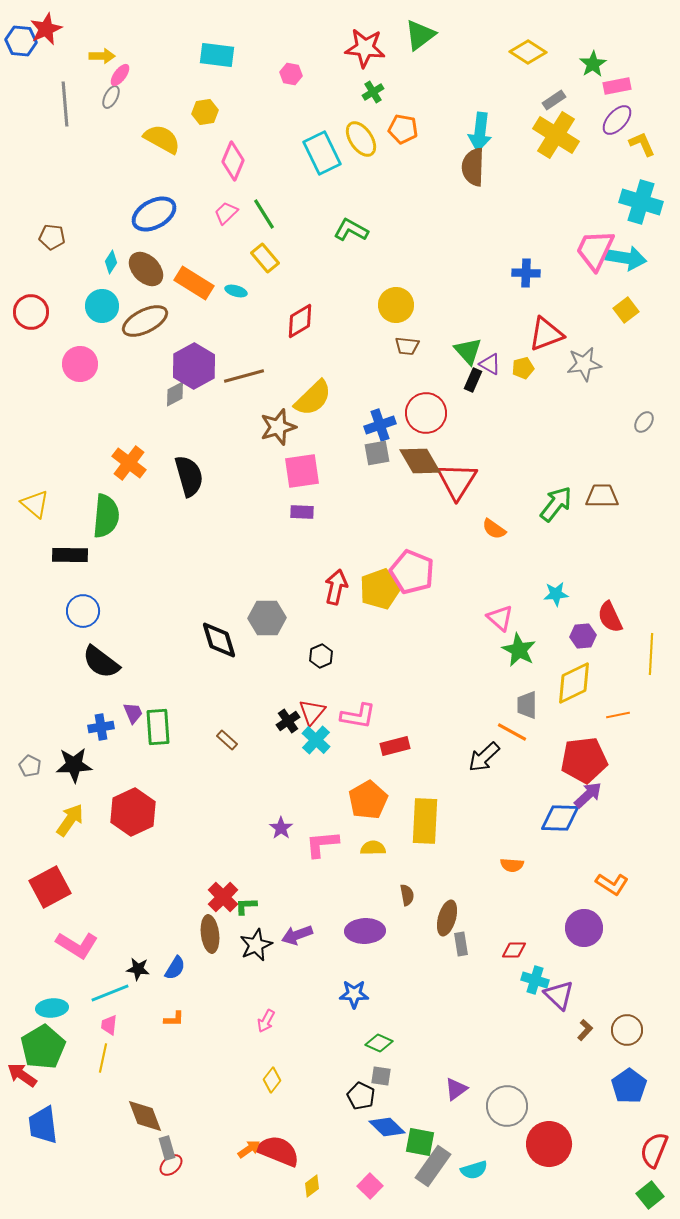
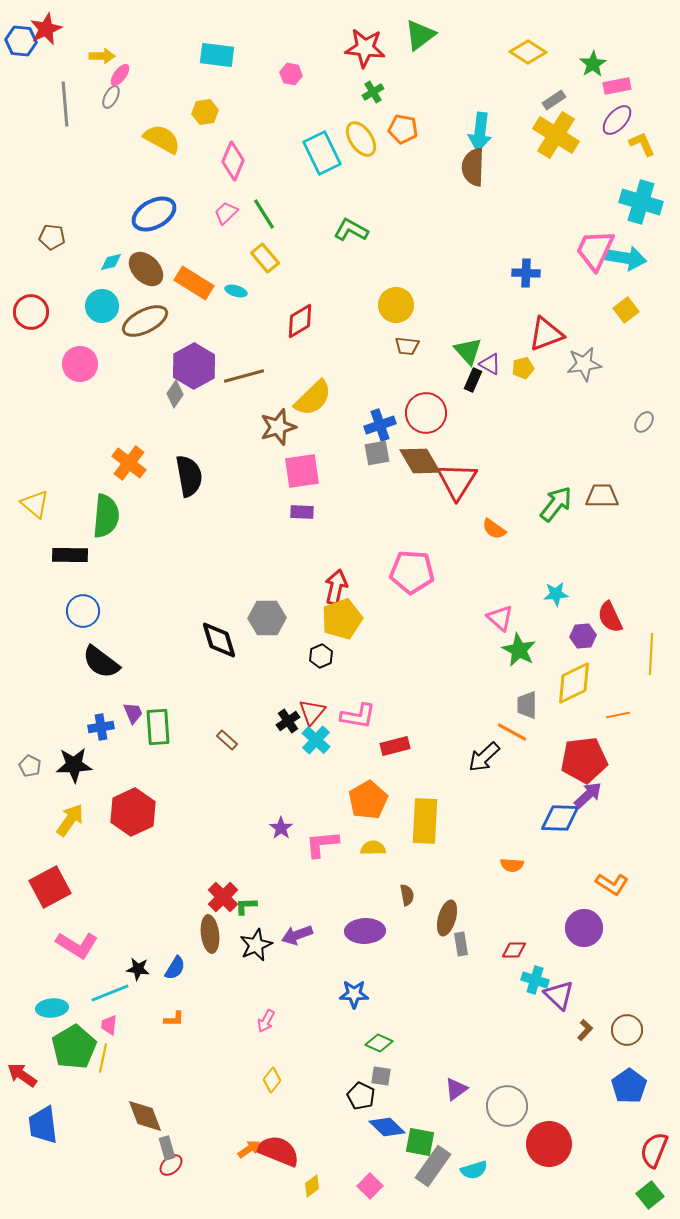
cyan diamond at (111, 262): rotated 45 degrees clockwise
gray diamond at (175, 394): rotated 28 degrees counterclockwise
black semicircle at (189, 476): rotated 6 degrees clockwise
pink pentagon at (412, 572): rotated 18 degrees counterclockwise
yellow pentagon at (380, 589): moved 38 px left, 30 px down
green pentagon at (43, 1047): moved 31 px right
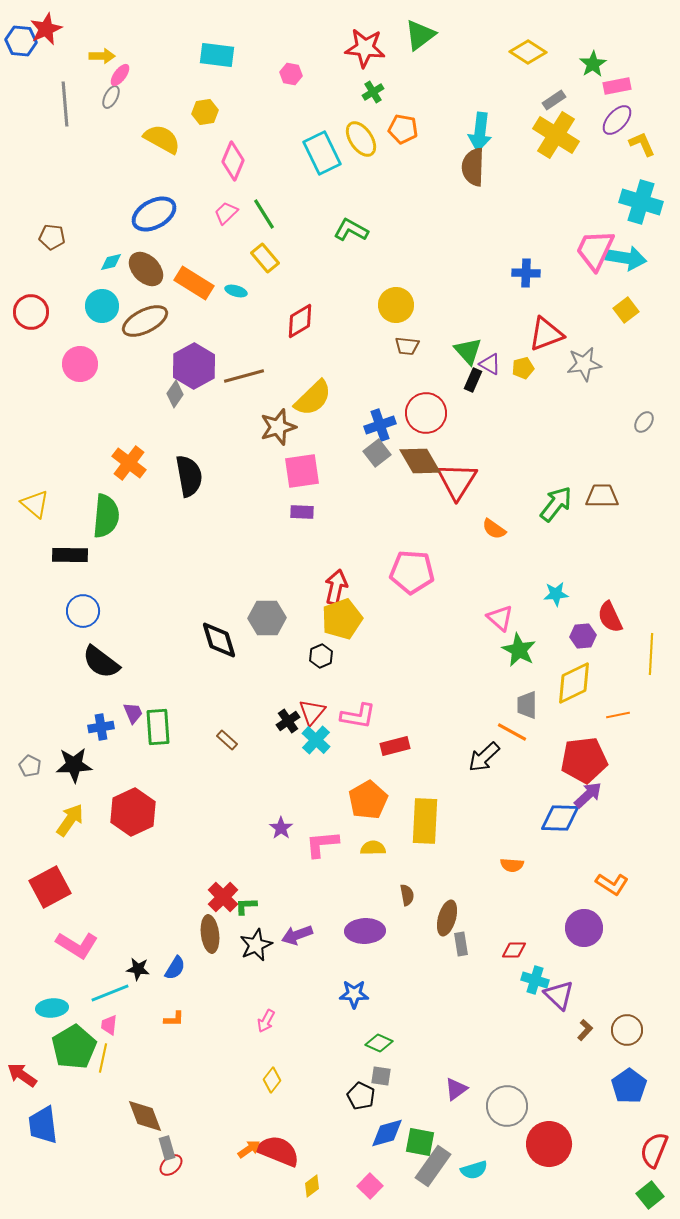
gray square at (377, 453): rotated 28 degrees counterclockwise
blue diamond at (387, 1127): moved 6 px down; rotated 60 degrees counterclockwise
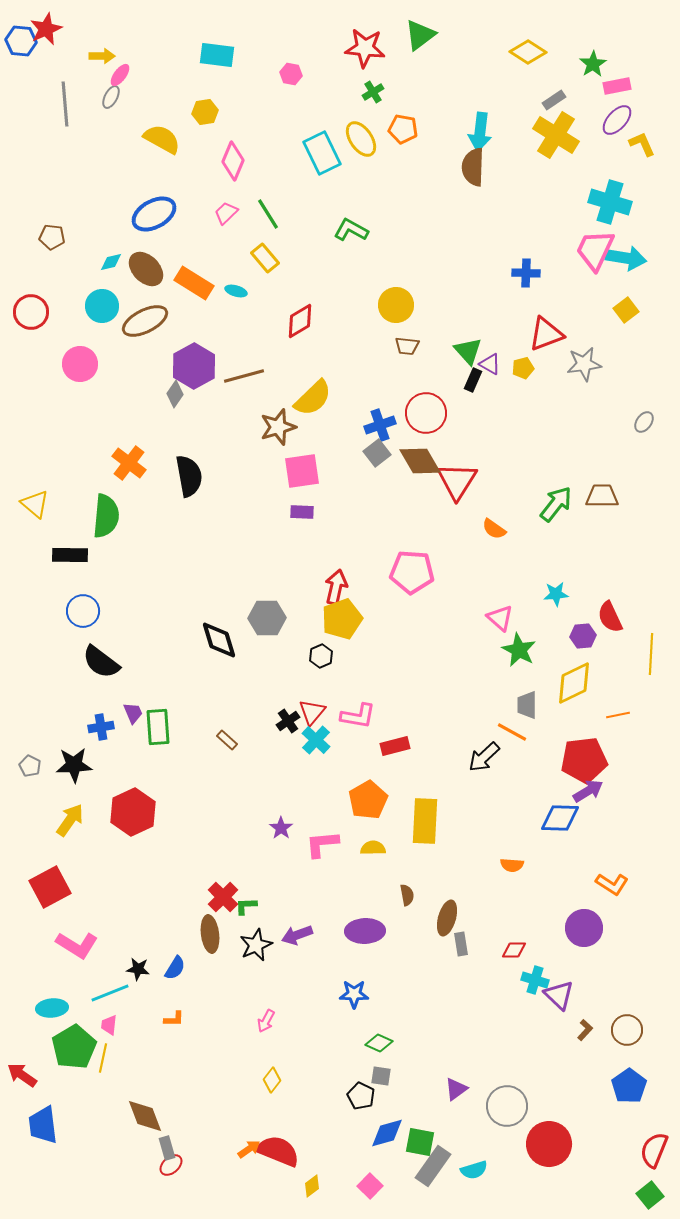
cyan cross at (641, 202): moved 31 px left
green line at (264, 214): moved 4 px right
purple arrow at (588, 795): moved 4 px up; rotated 12 degrees clockwise
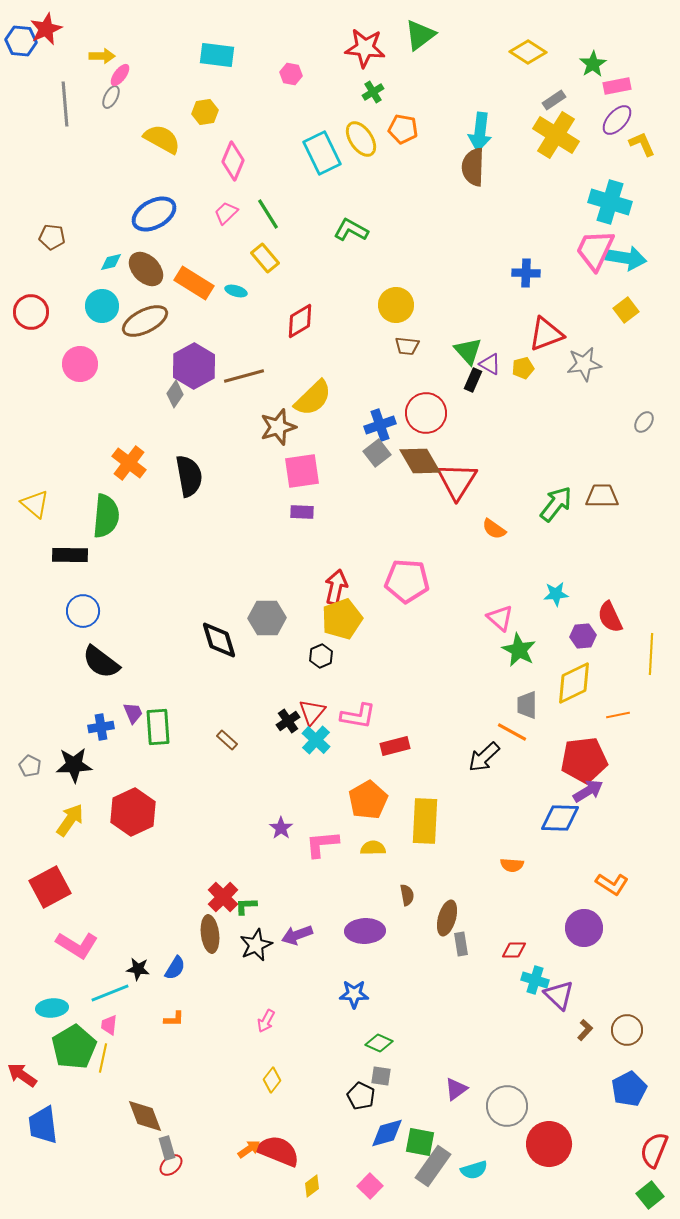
pink pentagon at (412, 572): moved 5 px left, 9 px down
blue pentagon at (629, 1086): moved 3 px down; rotated 8 degrees clockwise
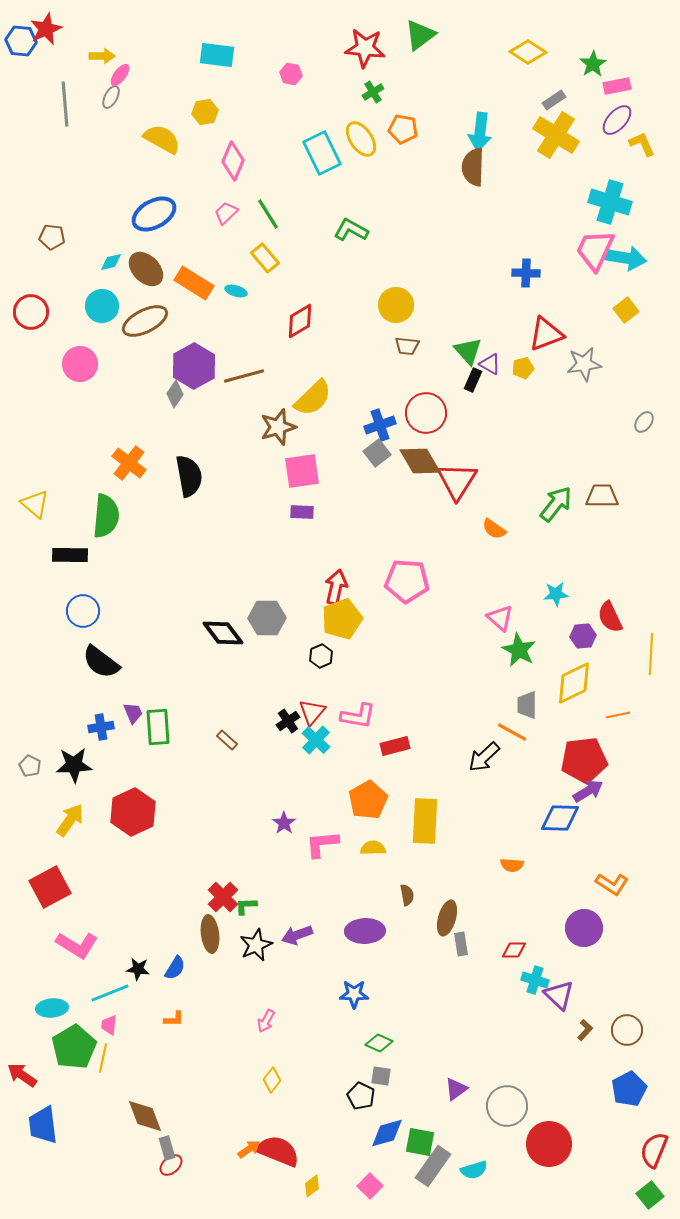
black diamond at (219, 640): moved 4 px right, 7 px up; rotated 21 degrees counterclockwise
purple star at (281, 828): moved 3 px right, 5 px up
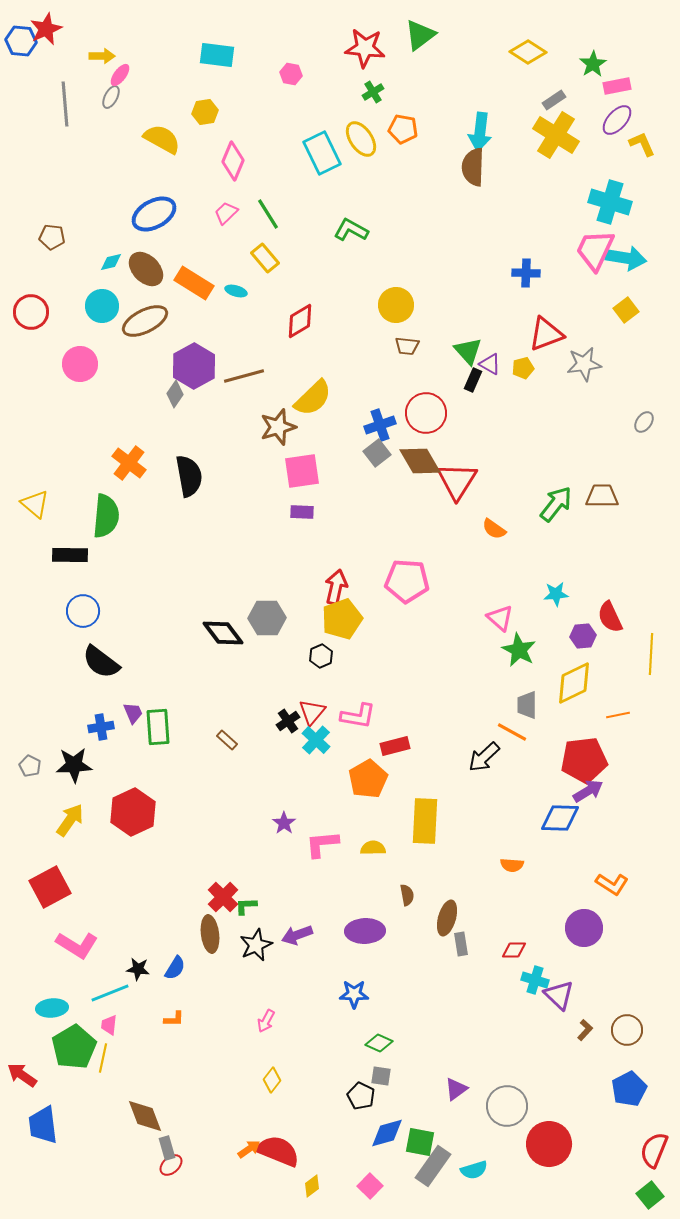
orange pentagon at (368, 800): moved 21 px up
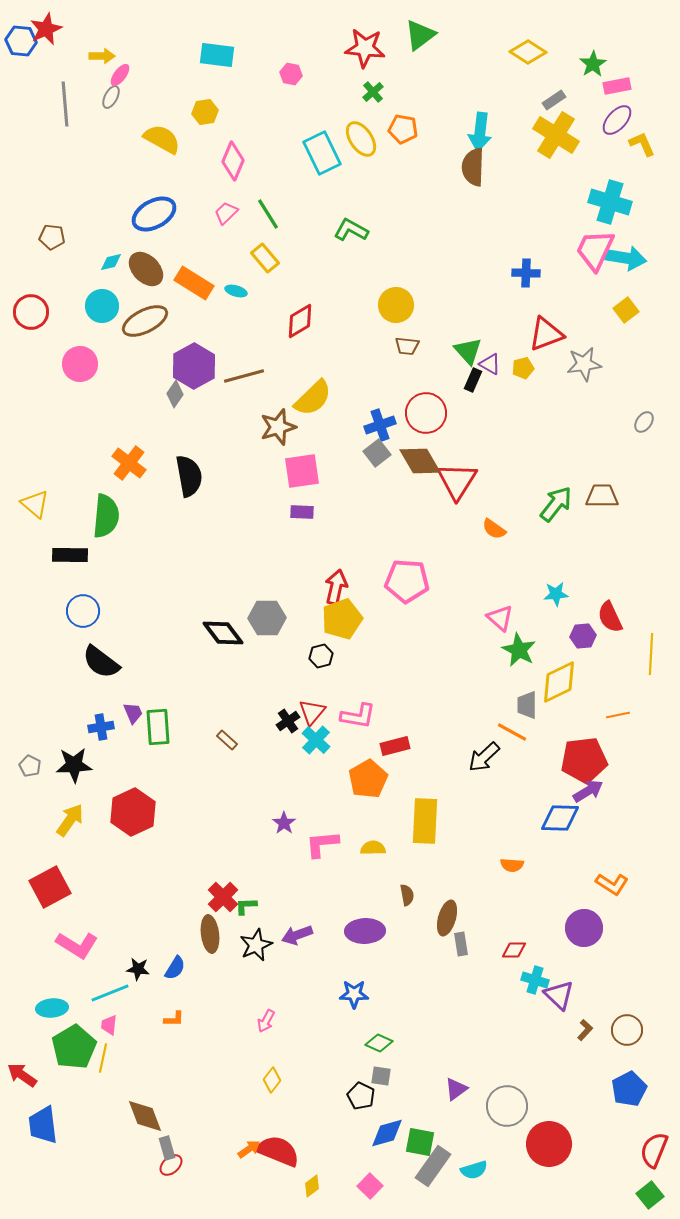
green cross at (373, 92): rotated 10 degrees counterclockwise
black hexagon at (321, 656): rotated 10 degrees clockwise
yellow diamond at (574, 683): moved 15 px left, 1 px up
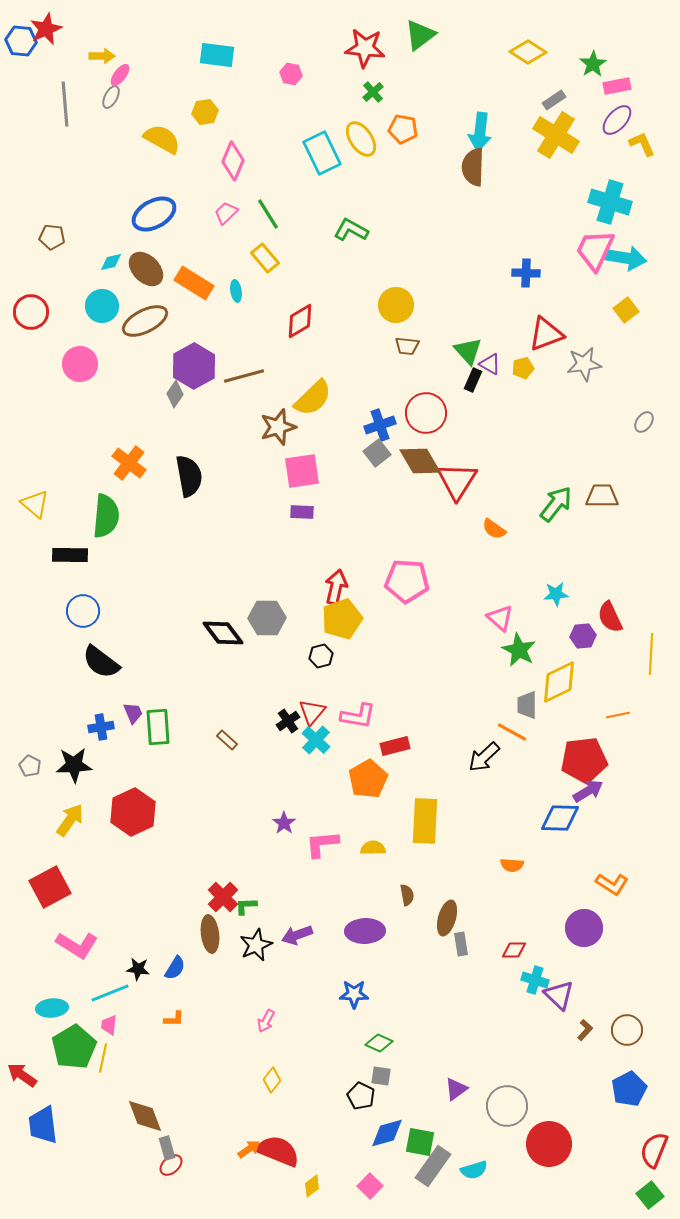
cyan ellipse at (236, 291): rotated 65 degrees clockwise
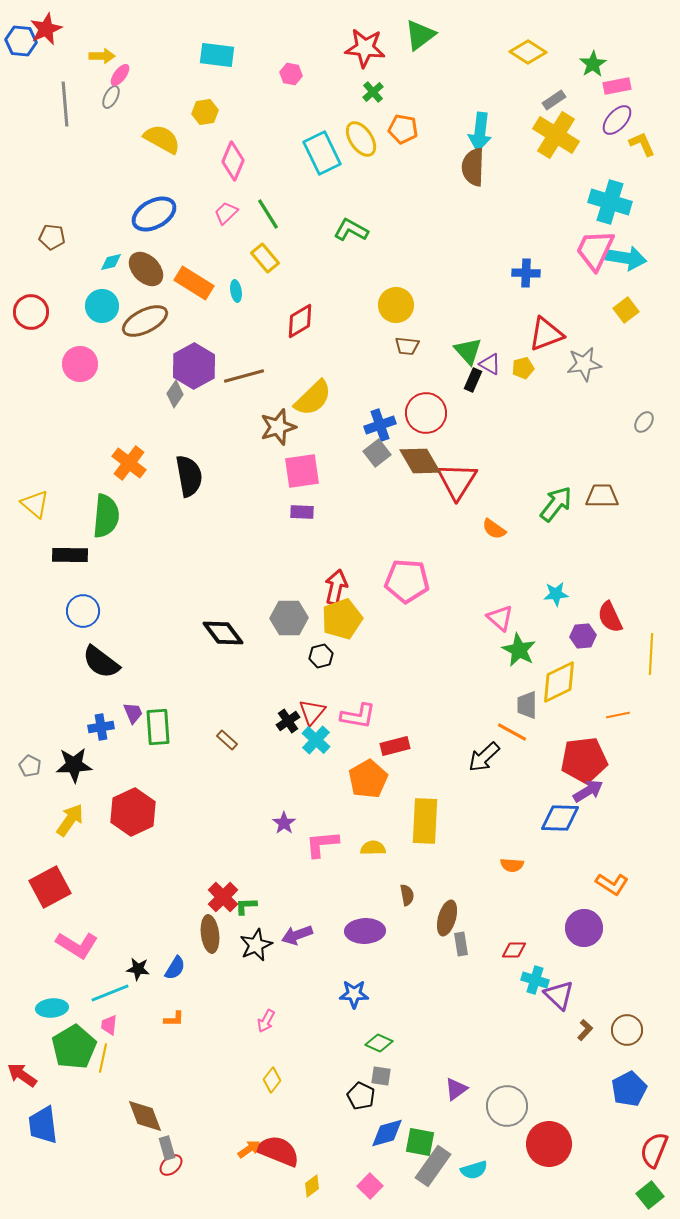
gray hexagon at (267, 618): moved 22 px right
